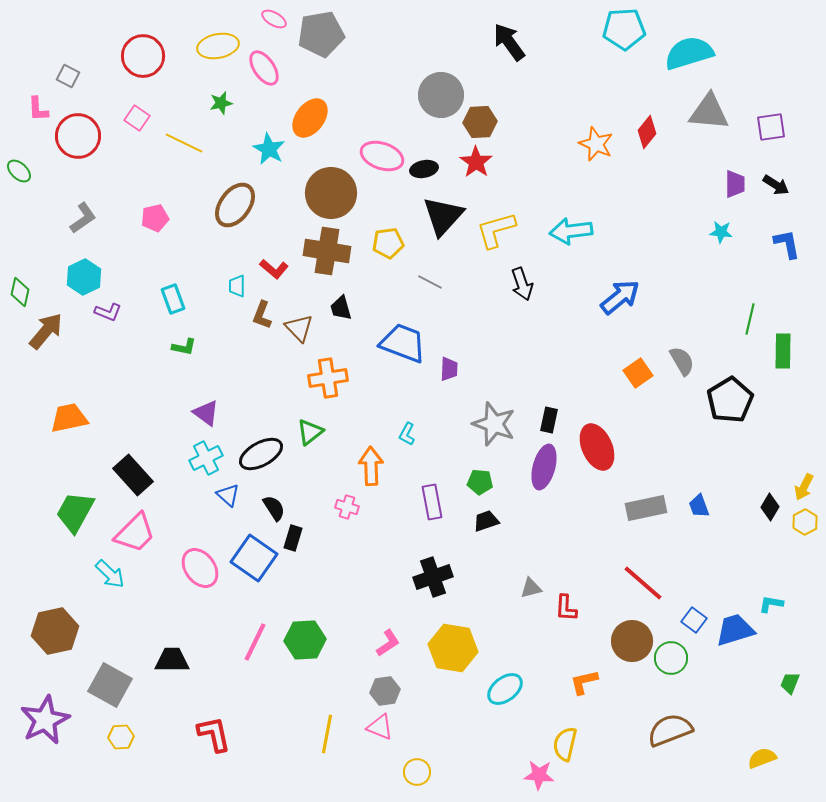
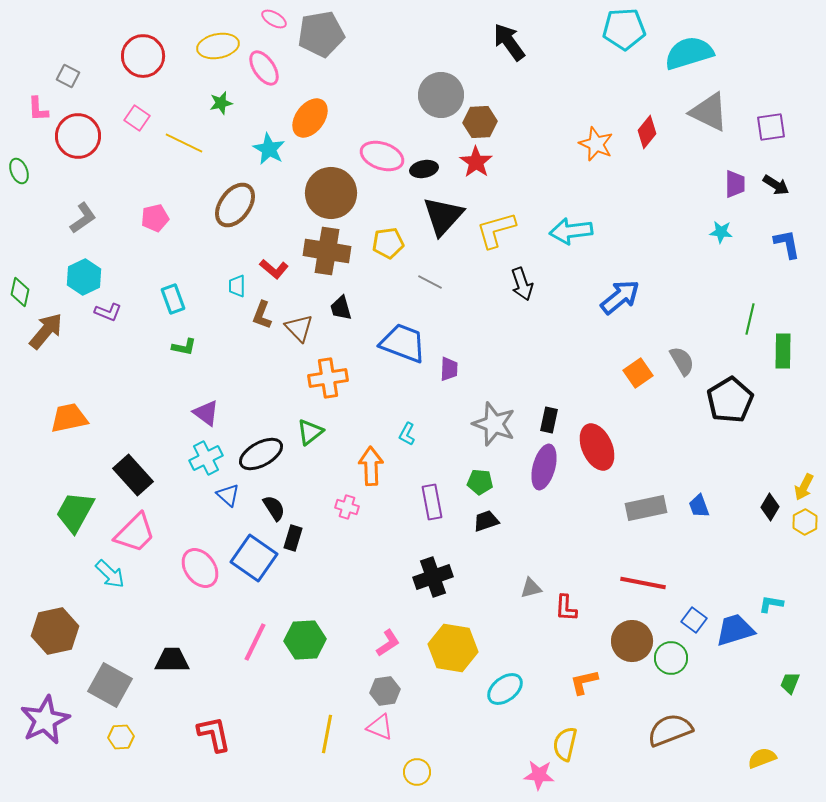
gray triangle at (709, 112): rotated 21 degrees clockwise
green ellipse at (19, 171): rotated 25 degrees clockwise
red line at (643, 583): rotated 30 degrees counterclockwise
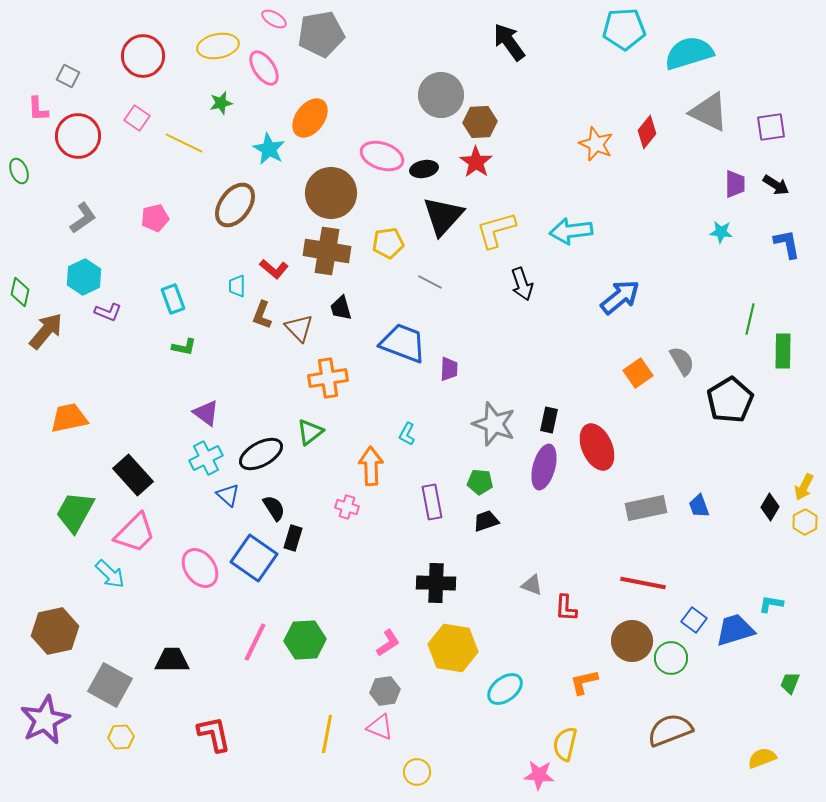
black cross at (433, 577): moved 3 px right, 6 px down; rotated 21 degrees clockwise
gray triangle at (531, 588): moved 1 px right, 3 px up; rotated 35 degrees clockwise
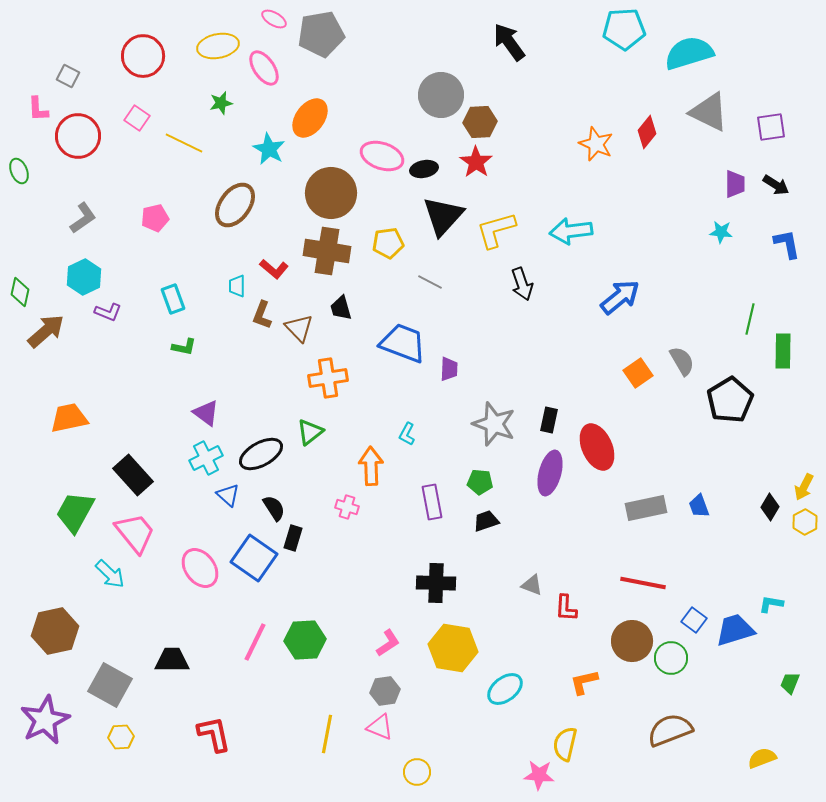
brown arrow at (46, 331): rotated 9 degrees clockwise
purple ellipse at (544, 467): moved 6 px right, 6 px down
pink trapezoid at (135, 533): rotated 84 degrees counterclockwise
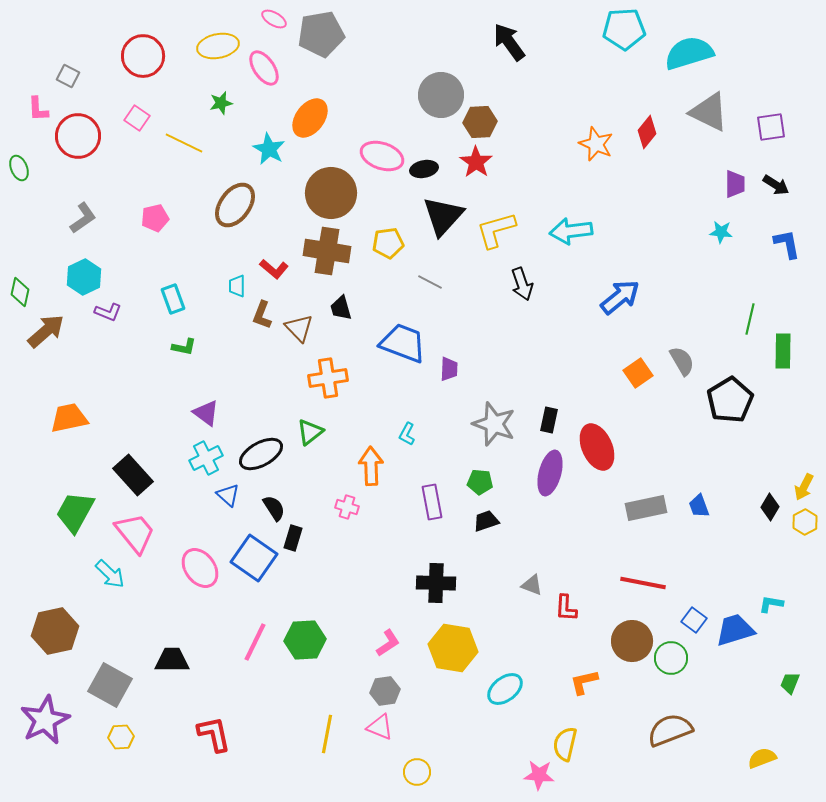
green ellipse at (19, 171): moved 3 px up
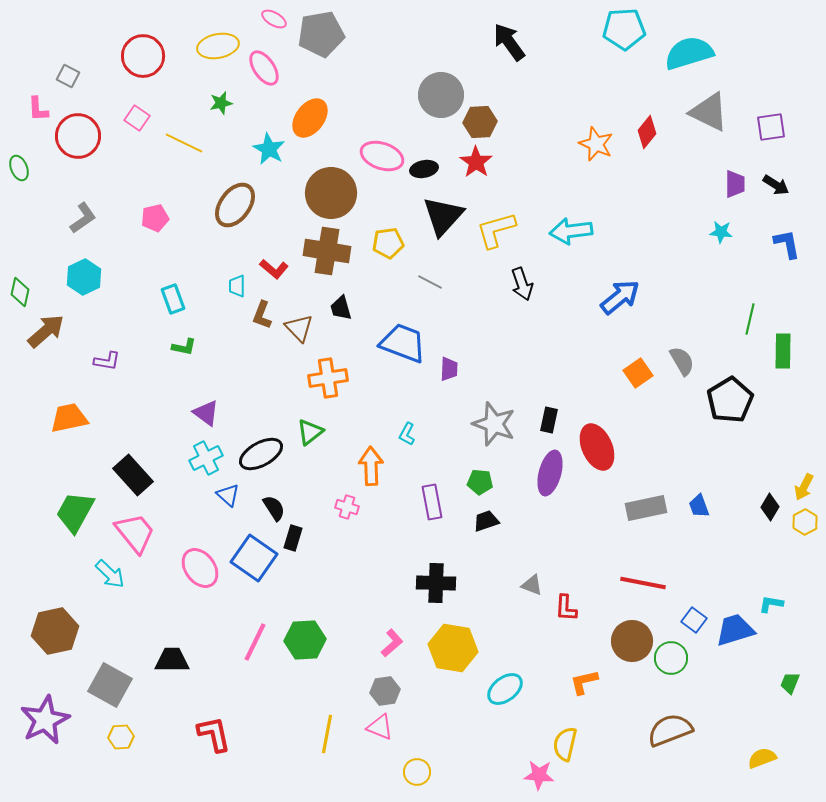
purple L-shape at (108, 312): moved 1 px left, 49 px down; rotated 12 degrees counterclockwise
pink L-shape at (388, 643): moved 4 px right; rotated 8 degrees counterclockwise
